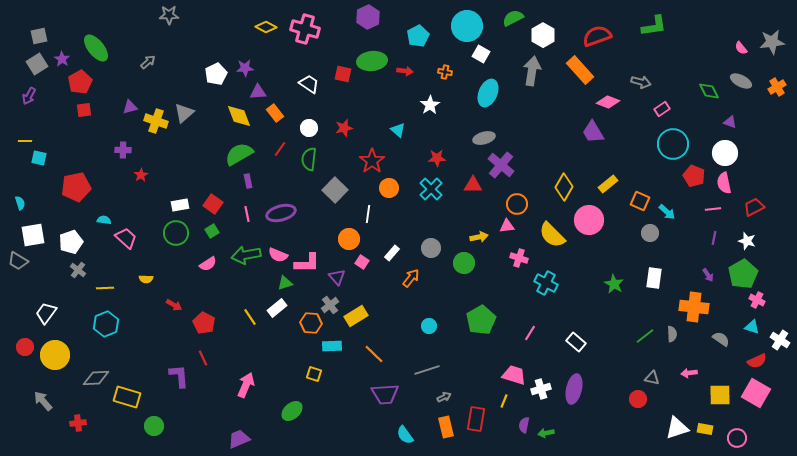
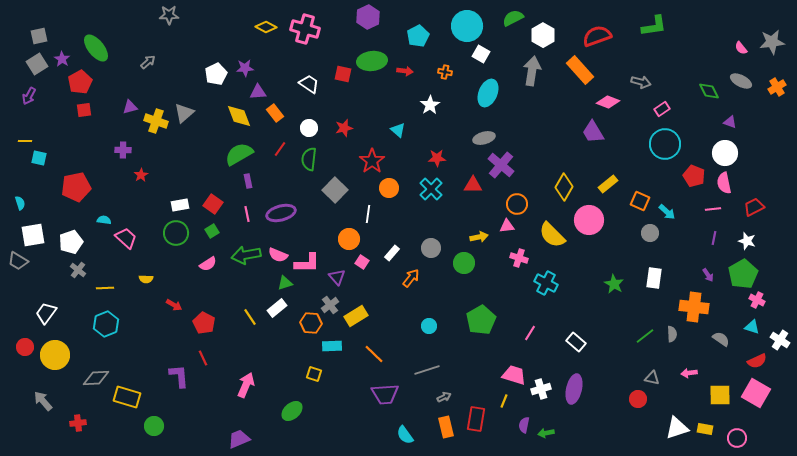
cyan circle at (673, 144): moved 8 px left
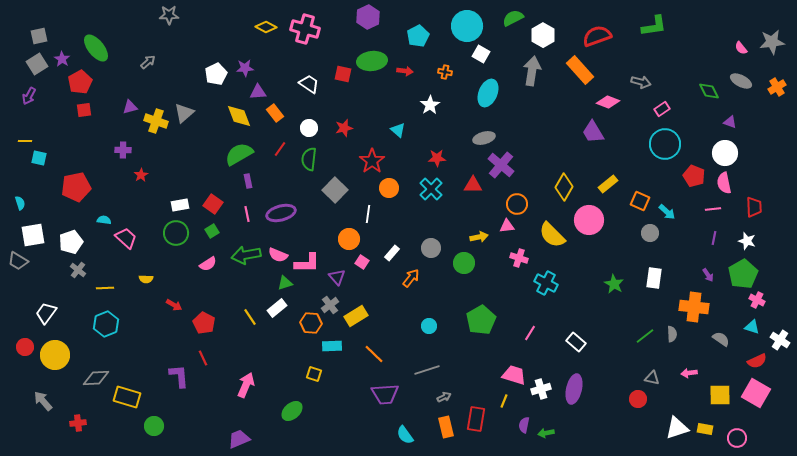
red trapezoid at (754, 207): rotated 115 degrees clockwise
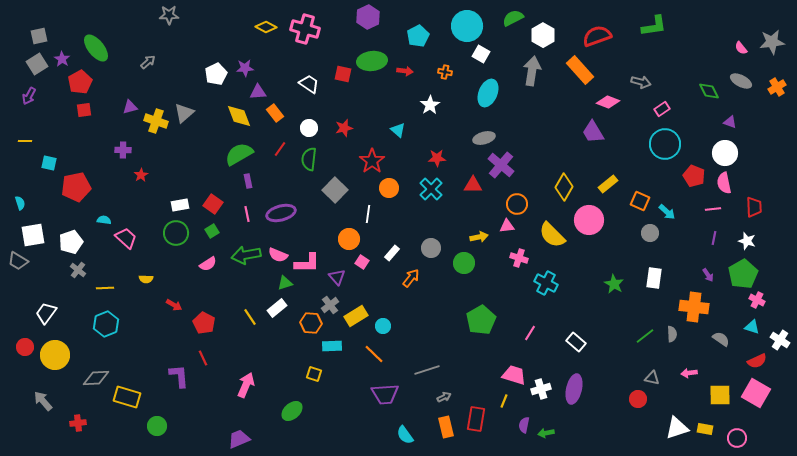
cyan square at (39, 158): moved 10 px right, 5 px down
cyan circle at (429, 326): moved 46 px left
green circle at (154, 426): moved 3 px right
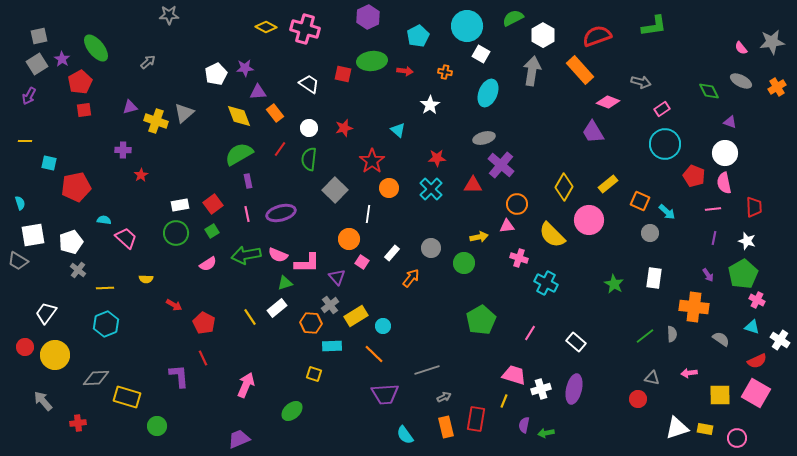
red square at (213, 204): rotated 18 degrees clockwise
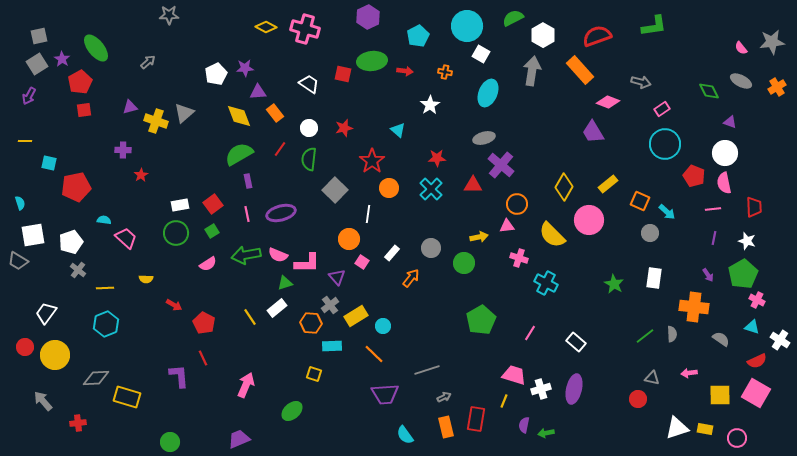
green circle at (157, 426): moved 13 px right, 16 px down
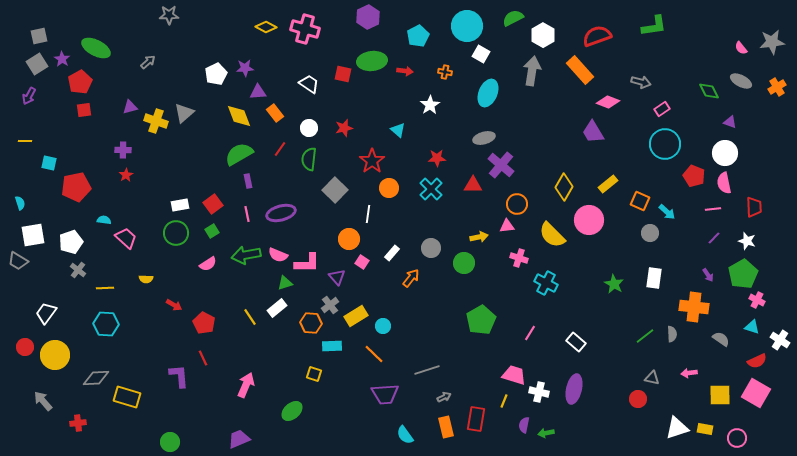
green ellipse at (96, 48): rotated 24 degrees counterclockwise
red star at (141, 175): moved 15 px left
purple line at (714, 238): rotated 32 degrees clockwise
cyan hexagon at (106, 324): rotated 25 degrees clockwise
white cross at (541, 389): moved 2 px left, 3 px down; rotated 30 degrees clockwise
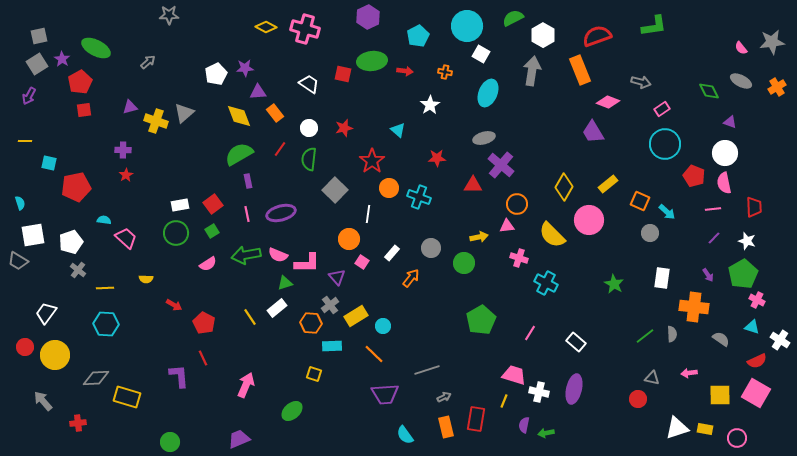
orange rectangle at (580, 70): rotated 20 degrees clockwise
cyan cross at (431, 189): moved 12 px left, 8 px down; rotated 25 degrees counterclockwise
white rectangle at (654, 278): moved 8 px right
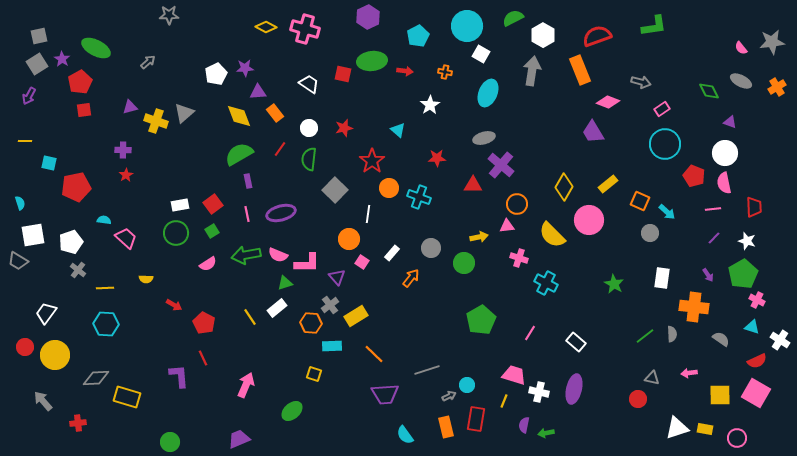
cyan circle at (383, 326): moved 84 px right, 59 px down
gray arrow at (444, 397): moved 5 px right, 1 px up
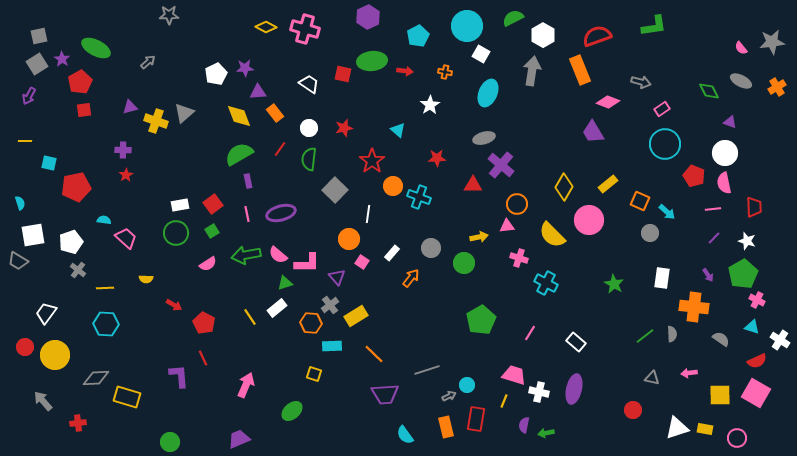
orange circle at (389, 188): moved 4 px right, 2 px up
pink semicircle at (278, 255): rotated 18 degrees clockwise
red circle at (638, 399): moved 5 px left, 11 px down
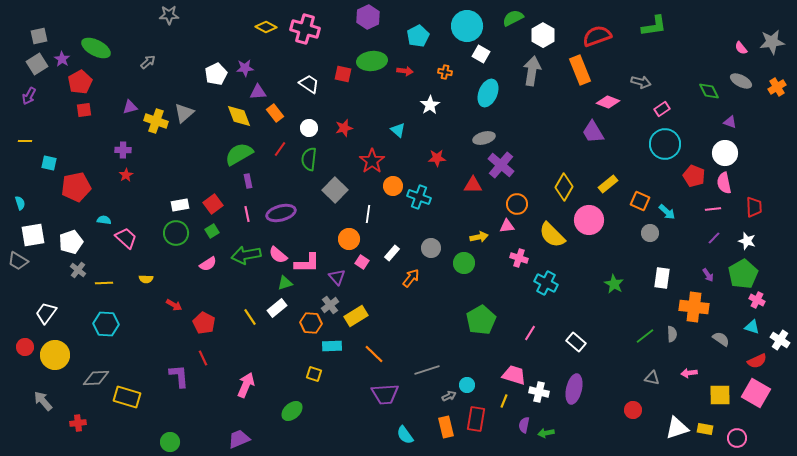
yellow line at (105, 288): moved 1 px left, 5 px up
